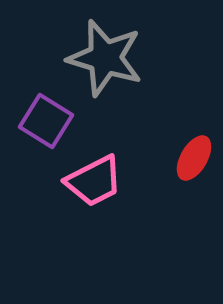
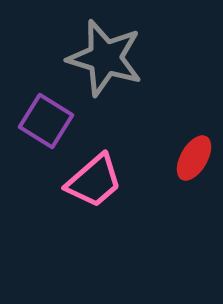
pink trapezoid: rotated 14 degrees counterclockwise
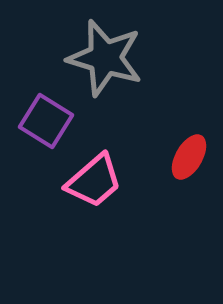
red ellipse: moved 5 px left, 1 px up
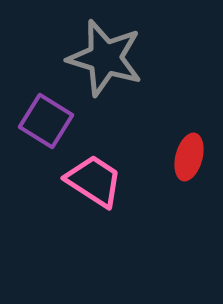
red ellipse: rotated 15 degrees counterclockwise
pink trapezoid: rotated 106 degrees counterclockwise
